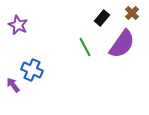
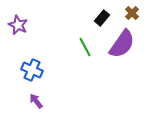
purple arrow: moved 23 px right, 16 px down
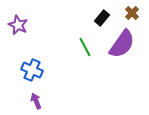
purple arrow: rotated 14 degrees clockwise
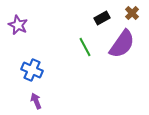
black rectangle: rotated 21 degrees clockwise
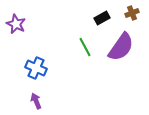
brown cross: rotated 24 degrees clockwise
purple star: moved 2 px left, 1 px up
purple semicircle: moved 1 px left, 3 px down
blue cross: moved 4 px right, 2 px up
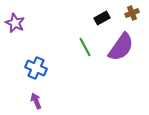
purple star: moved 1 px left, 1 px up
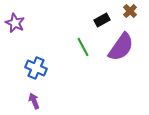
brown cross: moved 2 px left, 2 px up; rotated 24 degrees counterclockwise
black rectangle: moved 2 px down
green line: moved 2 px left
purple arrow: moved 2 px left
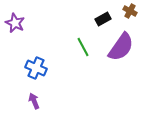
brown cross: rotated 16 degrees counterclockwise
black rectangle: moved 1 px right, 1 px up
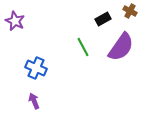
purple star: moved 2 px up
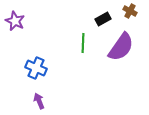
green line: moved 4 px up; rotated 30 degrees clockwise
purple arrow: moved 5 px right
